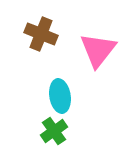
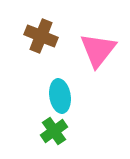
brown cross: moved 2 px down
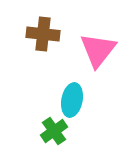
brown cross: moved 2 px right, 2 px up; rotated 16 degrees counterclockwise
cyan ellipse: moved 12 px right, 4 px down; rotated 20 degrees clockwise
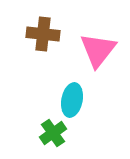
green cross: moved 1 px left, 2 px down
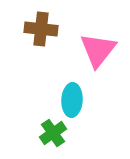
brown cross: moved 2 px left, 5 px up
cyan ellipse: rotated 8 degrees counterclockwise
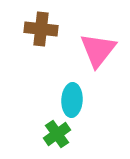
green cross: moved 4 px right, 1 px down
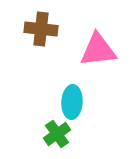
pink triangle: rotated 45 degrees clockwise
cyan ellipse: moved 2 px down
